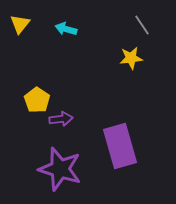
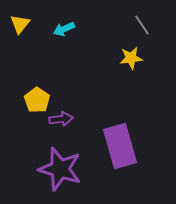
cyan arrow: moved 2 px left; rotated 40 degrees counterclockwise
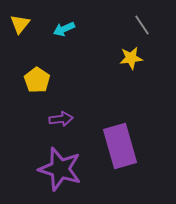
yellow pentagon: moved 20 px up
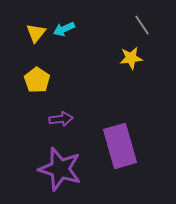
yellow triangle: moved 16 px right, 9 px down
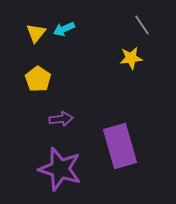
yellow pentagon: moved 1 px right, 1 px up
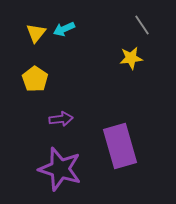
yellow pentagon: moved 3 px left
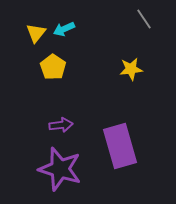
gray line: moved 2 px right, 6 px up
yellow star: moved 11 px down
yellow pentagon: moved 18 px right, 12 px up
purple arrow: moved 6 px down
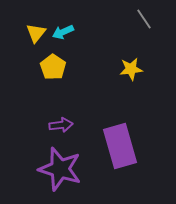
cyan arrow: moved 1 px left, 3 px down
